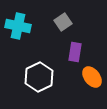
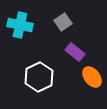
cyan cross: moved 2 px right, 1 px up
purple rectangle: rotated 60 degrees counterclockwise
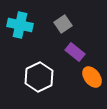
gray square: moved 2 px down
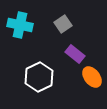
purple rectangle: moved 2 px down
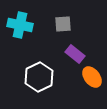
gray square: rotated 30 degrees clockwise
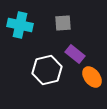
gray square: moved 1 px up
white hexagon: moved 8 px right, 7 px up; rotated 12 degrees clockwise
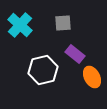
cyan cross: rotated 30 degrees clockwise
white hexagon: moved 4 px left
orange ellipse: rotated 10 degrees clockwise
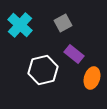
gray square: rotated 24 degrees counterclockwise
purple rectangle: moved 1 px left
orange ellipse: moved 1 px down; rotated 45 degrees clockwise
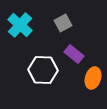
white hexagon: rotated 16 degrees clockwise
orange ellipse: moved 1 px right
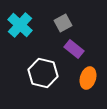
purple rectangle: moved 5 px up
white hexagon: moved 3 px down; rotated 12 degrees clockwise
orange ellipse: moved 5 px left
